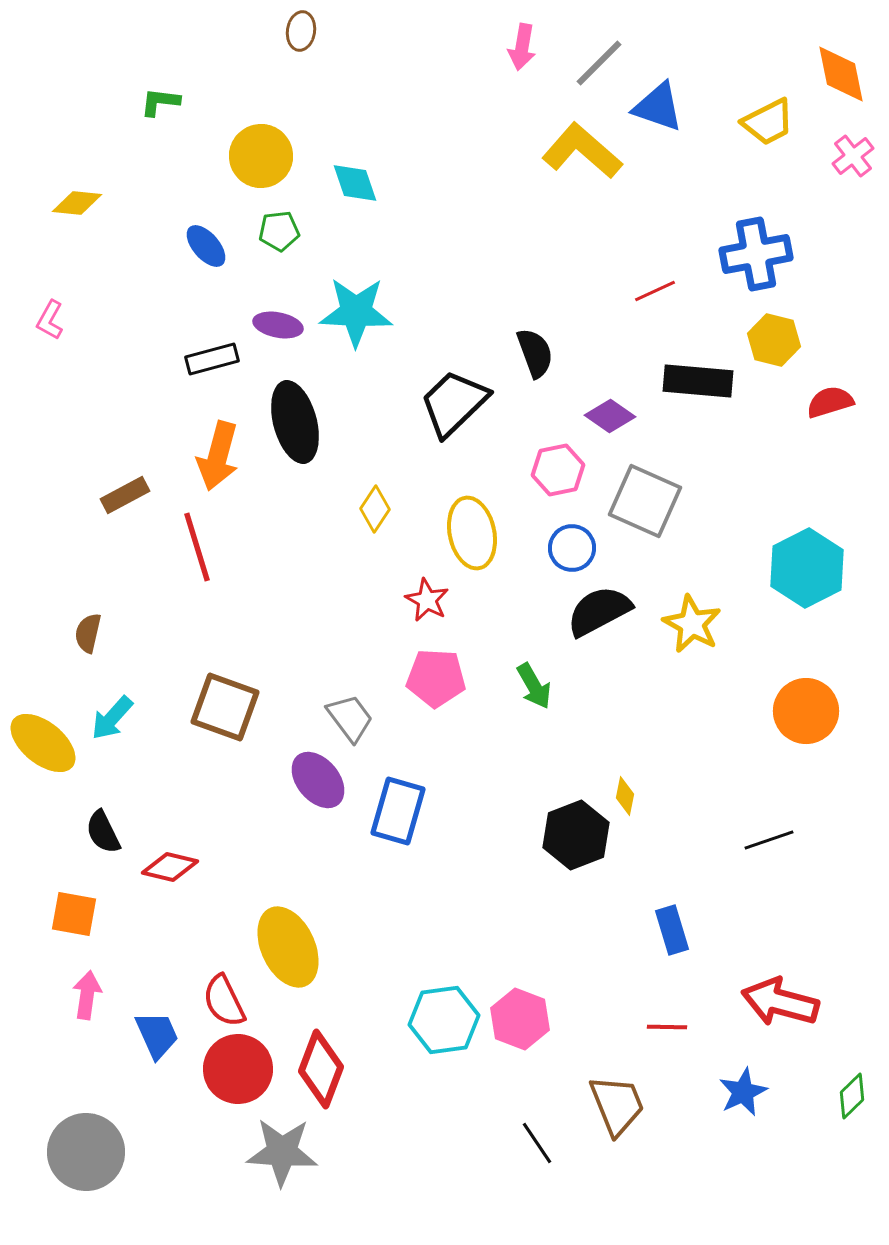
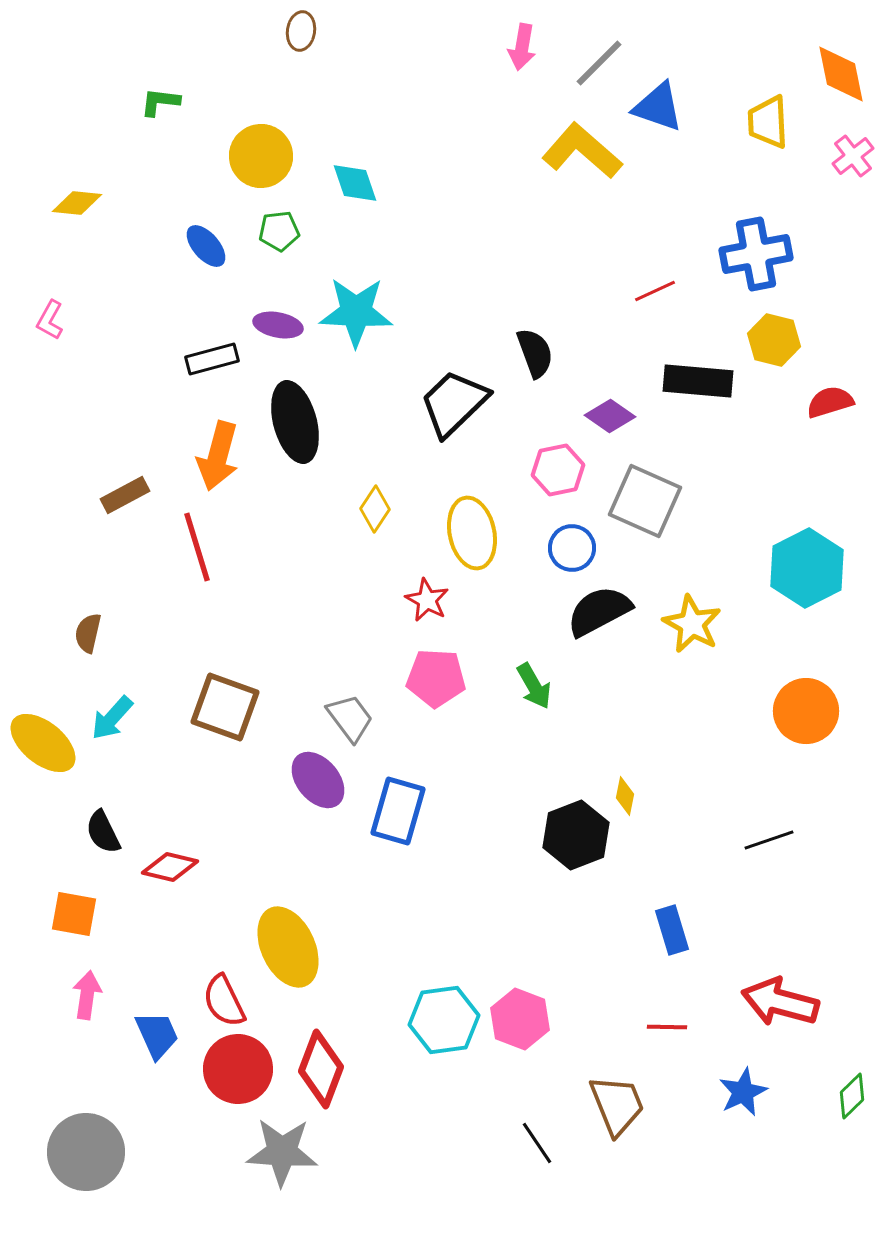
yellow trapezoid at (768, 122): rotated 114 degrees clockwise
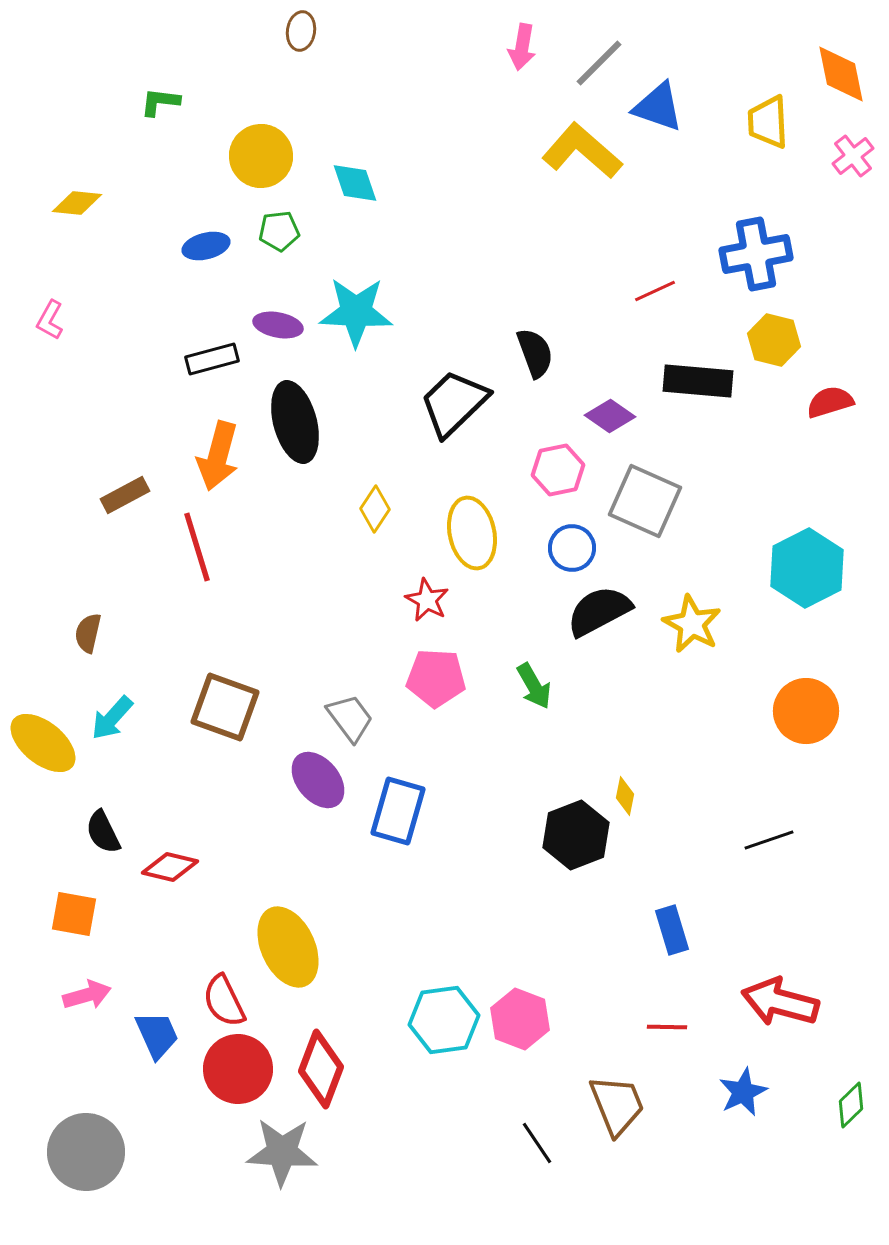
blue ellipse at (206, 246): rotated 63 degrees counterclockwise
pink arrow at (87, 995): rotated 66 degrees clockwise
green diamond at (852, 1096): moved 1 px left, 9 px down
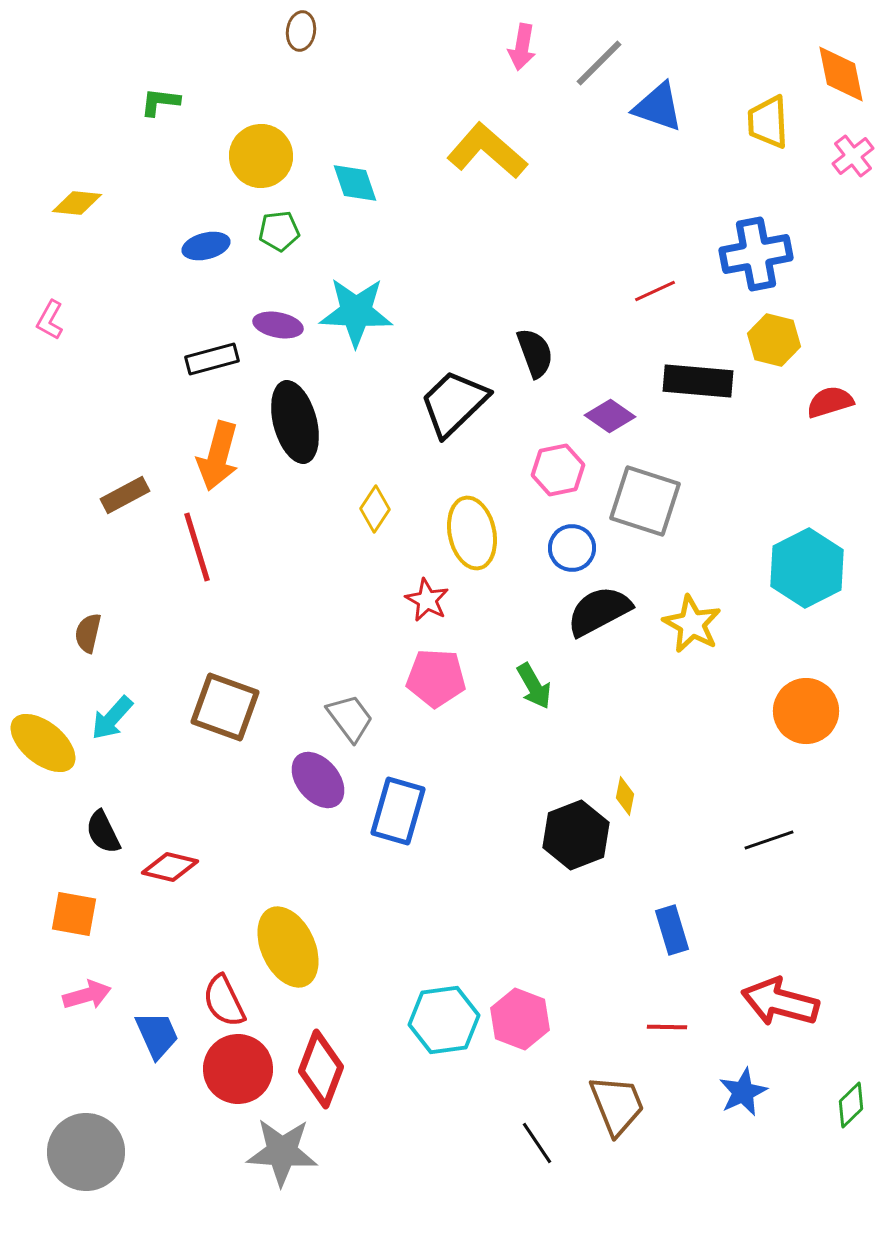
yellow L-shape at (582, 151): moved 95 px left
gray square at (645, 501): rotated 6 degrees counterclockwise
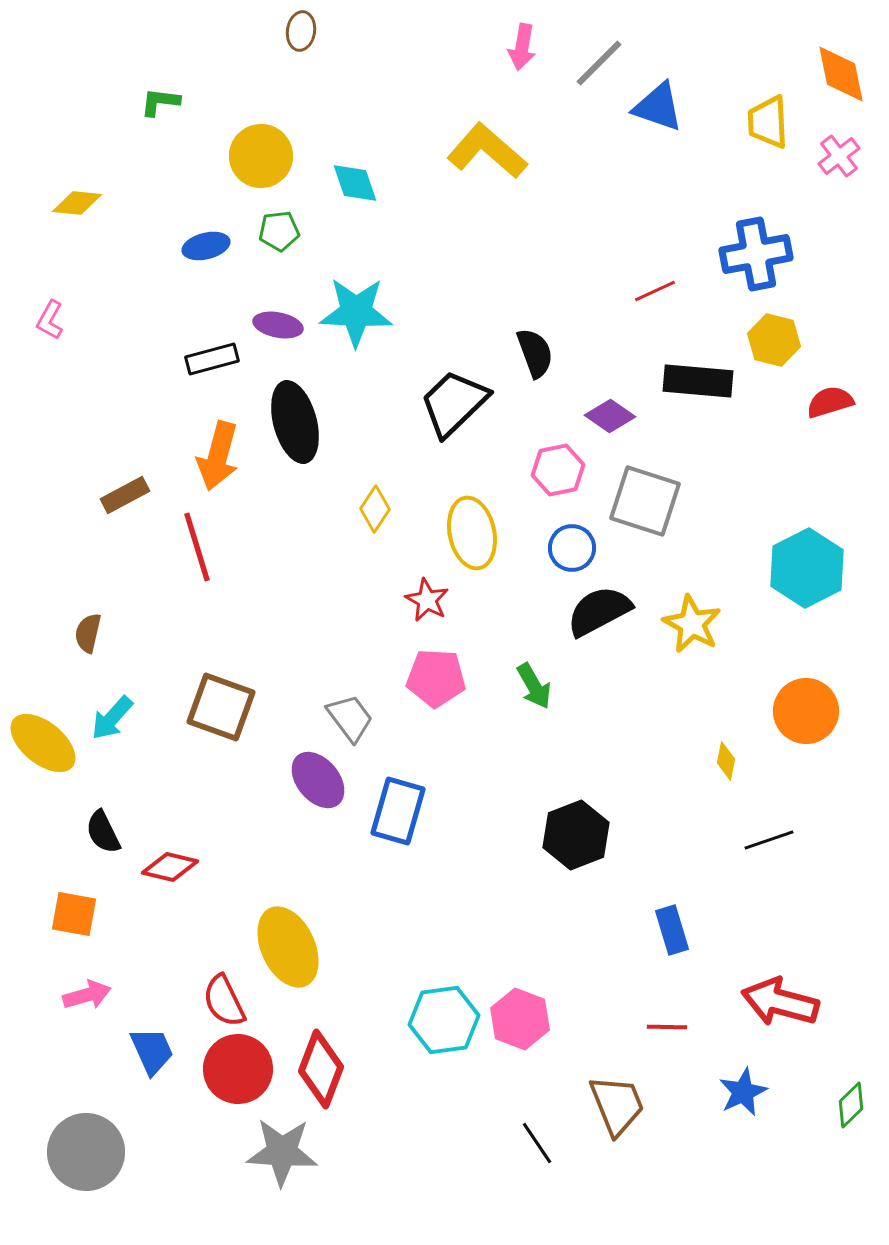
pink cross at (853, 156): moved 14 px left
brown square at (225, 707): moved 4 px left
yellow diamond at (625, 796): moved 101 px right, 35 px up
blue trapezoid at (157, 1035): moved 5 px left, 16 px down
